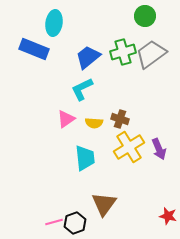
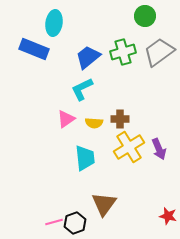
gray trapezoid: moved 8 px right, 2 px up
brown cross: rotated 18 degrees counterclockwise
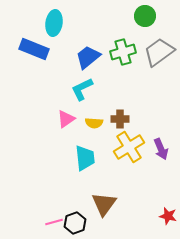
purple arrow: moved 2 px right
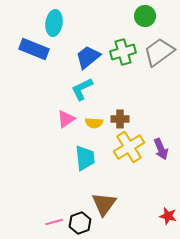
black hexagon: moved 5 px right
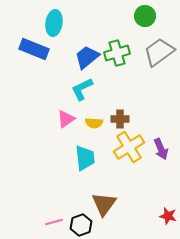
green cross: moved 6 px left, 1 px down
blue trapezoid: moved 1 px left
black hexagon: moved 1 px right, 2 px down
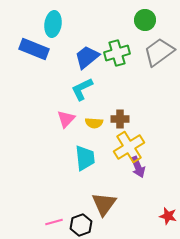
green circle: moved 4 px down
cyan ellipse: moved 1 px left, 1 px down
pink triangle: rotated 12 degrees counterclockwise
purple arrow: moved 23 px left, 18 px down
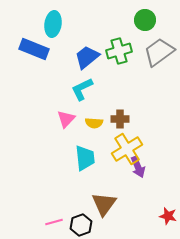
green cross: moved 2 px right, 2 px up
yellow cross: moved 2 px left, 2 px down
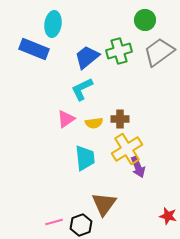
pink triangle: rotated 12 degrees clockwise
yellow semicircle: rotated 12 degrees counterclockwise
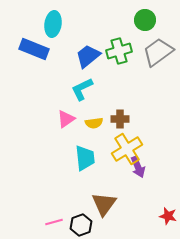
gray trapezoid: moved 1 px left
blue trapezoid: moved 1 px right, 1 px up
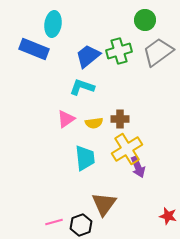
cyan L-shape: moved 2 px up; rotated 45 degrees clockwise
